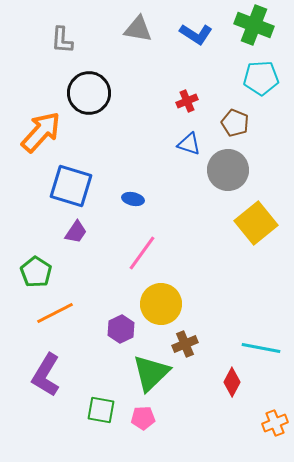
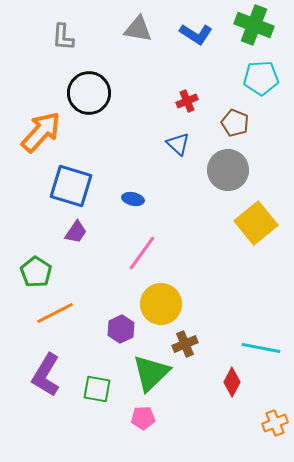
gray L-shape: moved 1 px right, 3 px up
blue triangle: moved 11 px left; rotated 25 degrees clockwise
green square: moved 4 px left, 21 px up
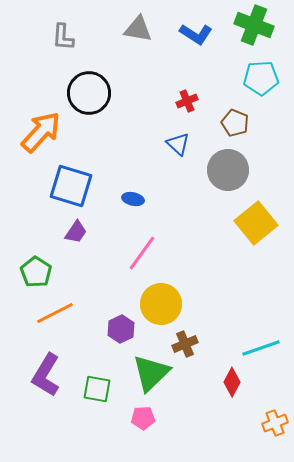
cyan line: rotated 30 degrees counterclockwise
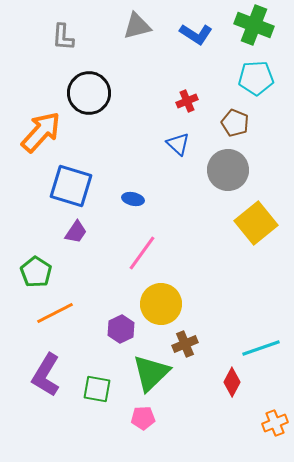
gray triangle: moved 1 px left, 3 px up; rotated 24 degrees counterclockwise
cyan pentagon: moved 5 px left
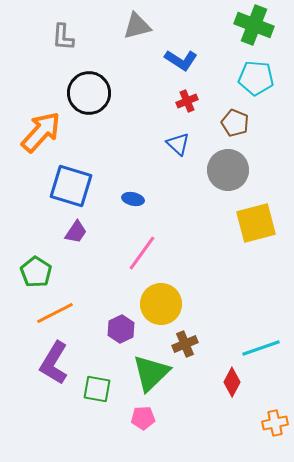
blue L-shape: moved 15 px left, 26 px down
cyan pentagon: rotated 8 degrees clockwise
yellow square: rotated 24 degrees clockwise
purple L-shape: moved 8 px right, 12 px up
orange cross: rotated 10 degrees clockwise
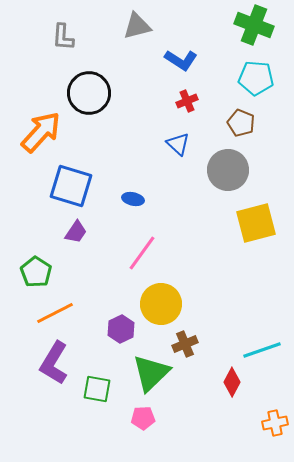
brown pentagon: moved 6 px right
cyan line: moved 1 px right, 2 px down
